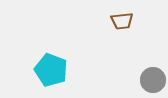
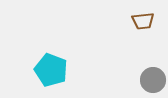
brown trapezoid: moved 21 px right
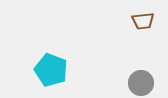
gray circle: moved 12 px left, 3 px down
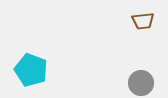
cyan pentagon: moved 20 px left
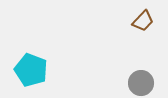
brown trapezoid: rotated 40 degrees counterclockwise
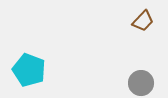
cyan pentagon: moved 2 px left
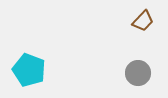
gray circle: moved 3 px left, 10 px up
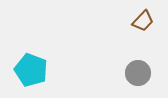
cyan pentagon: moved 2 px right
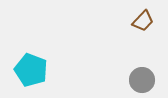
gray circle: moved 4 px right, 7 px down
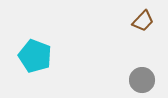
cyan pentagon: moved 4 px right, 14 px up
